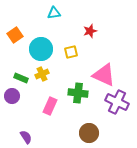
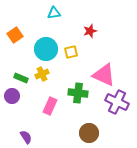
cyan circle: moved 5 px right
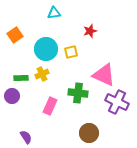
green rectangle: rotated 24 degrees counterclockwise
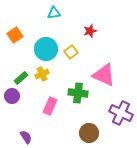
yellow square: rotated 24 degrees counterclockwise
green rectangle: rotated 40 degrees counterclockwise
purple cross: moved 4 px right, 11 px down
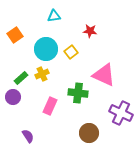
cyan triangle: moved 3 px down
red star: rotated 24 degrees clockwise
purple circle: moved 1 px right, 1 px down
purple semicircle: moved 2 px right, 1 px up
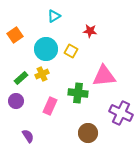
cyan triangle: rotated 24 degrees counterclockwise
yellow square: moved 1 px up; rotated 24 degrees counterclockwise
pink triangle: moved 1 px down; rotated 30 degrees counterclockwise
purple circle: moved 3 px right, 4 px down
brown circle: moved 1 px left
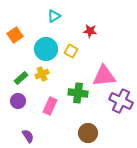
purple circle: moved 2 px right
purple cross: moved 12 px up
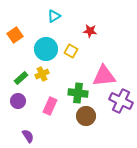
brown circle: moved 2 px left, 17 px up
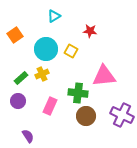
purple cross: moved 1 px right, 14 px down
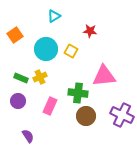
yellow cross: moved 2 px left, 3 px down
green rectangle: rotated 64 degrees clockwise
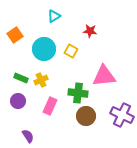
cyan circle: moved 2 px left
yellow cross: moved 1 px right, 3 px down
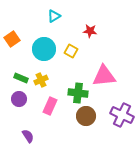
orange square: moved 3 px left, 4 px down
purple circle: moved 1 px right, 2 px up
